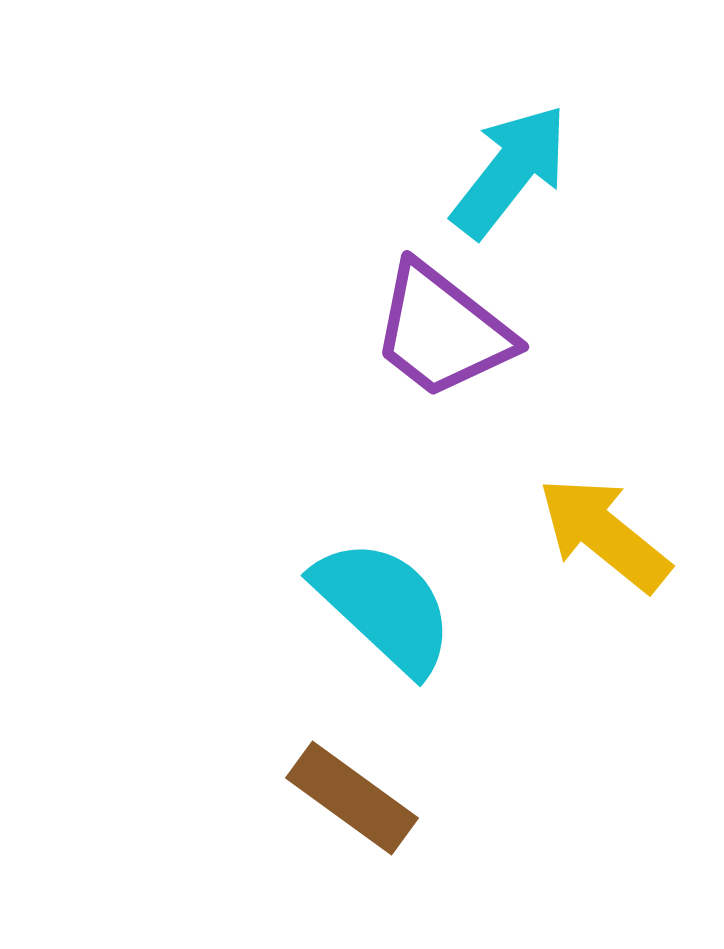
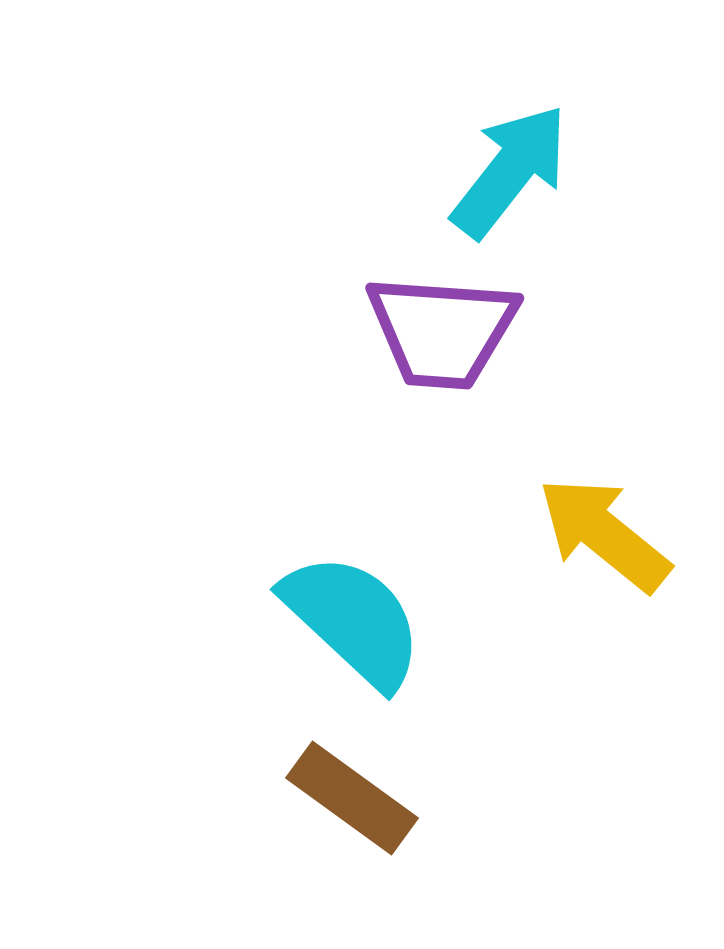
purple trapezoid: rotated 34 degrees counterclockwise
cyan semicircle: moved 31 px left, 14 px down
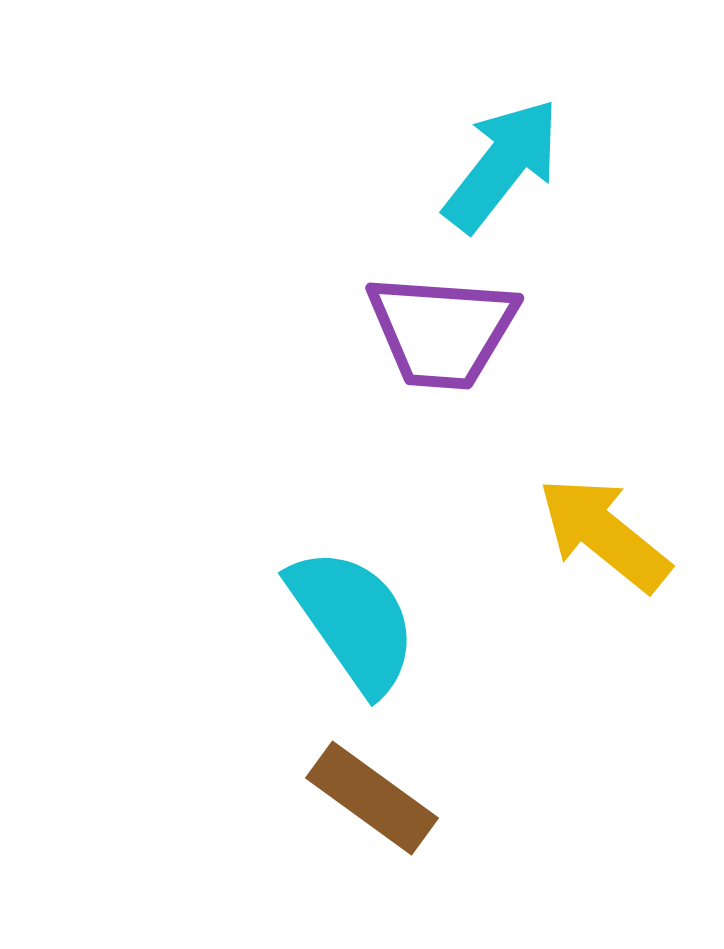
cyan arrow: moved 8 px left, 6 px up
cyan semicircle: rotated 12 degrees clockwise
brown rectangle: moved 20 px right
